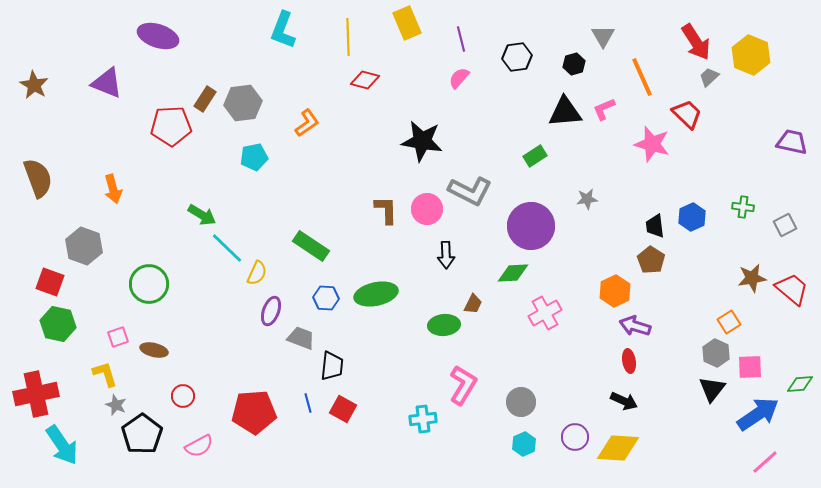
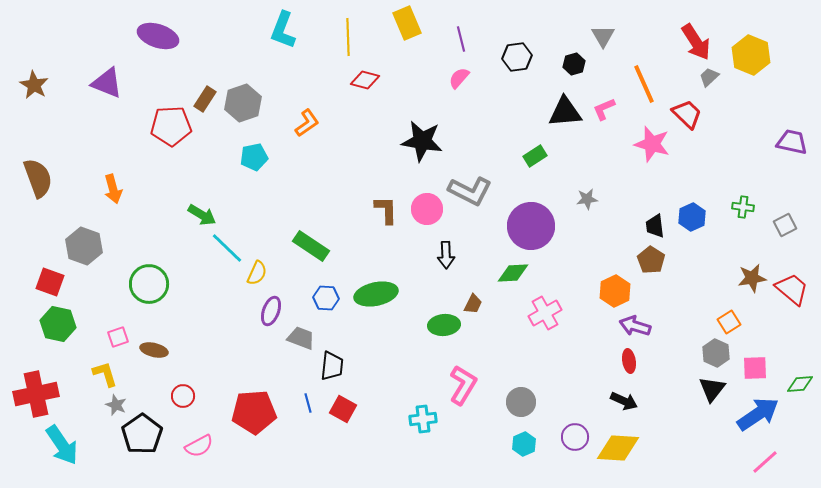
orange line at (642, 77): moved 2 px right, 7 px down
gray hexagon at (243, 103): rotated 12 degrees counterclockwise
pink square at (750, 367): moved 5 px right, 1 px down
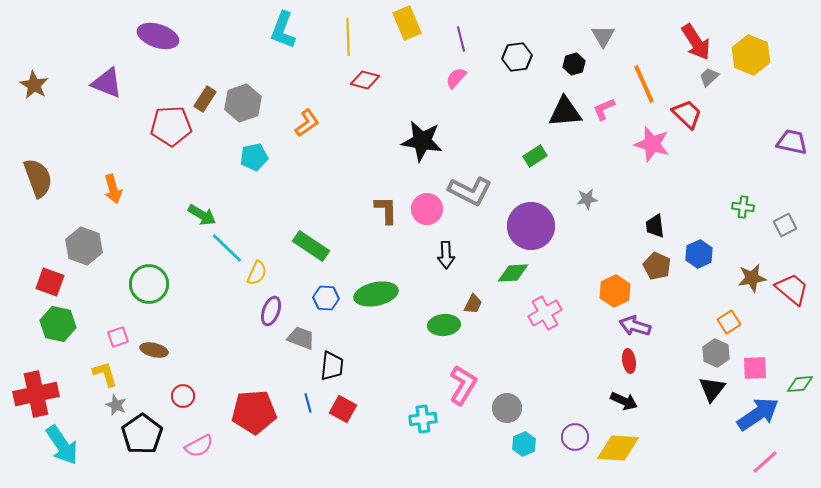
pink semicircle at (459, 78): moved 3 px left
blue hexagon at (692, 217): moved 7 px right, 37 px down
brown pentagon at (651, 260): moved 6 px right, 6 px down; rotated 8 degrees counterclockwise
gray circle at (521, 402): moved 14 px left, 6 px down
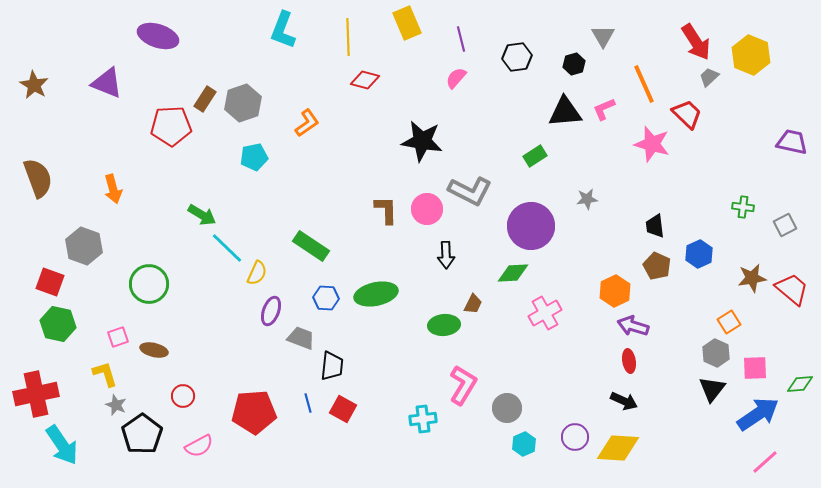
purple arrow at (635, 326): moved 2 px left
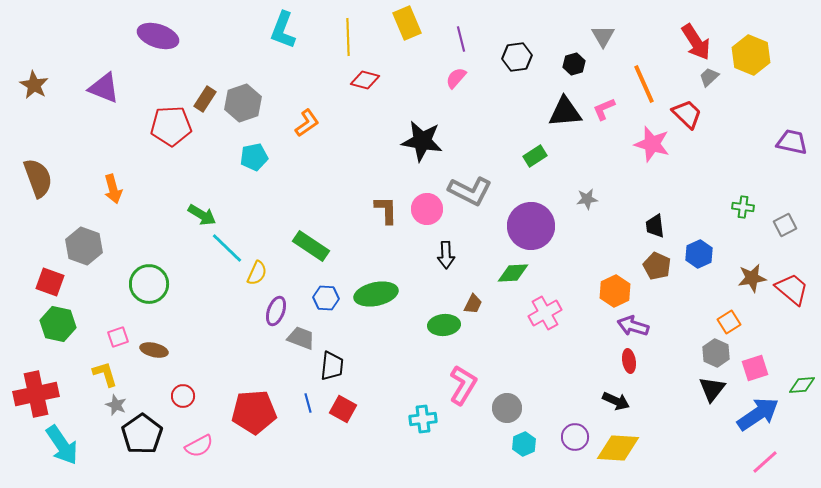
purple triangle at (107, 83): moved 3 px left, 5 px down
purple ellipse at (271, 311): moved 5 px right
pink square at (755, 368): rotated 16 degrees counterclockwise
green diamond at (800, 384): moved 2 px right, 1 px down
black arrow at (624, 401): moved 8 px left
